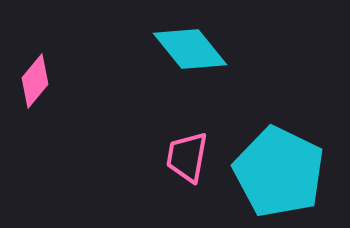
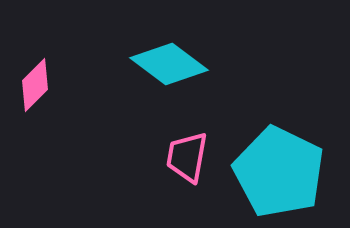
cyan diamond: moved 21 px left, 15 px down; rotated 14 degrees counterclockwise
pink diamond: moved 4 px down; rotated 6 degrees clockwise
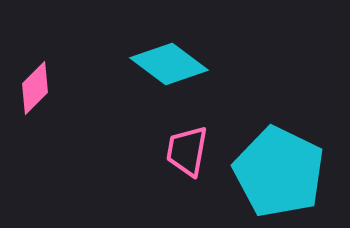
pink diamond: moved 3 px down
pink trapezoid: moved 6 px up
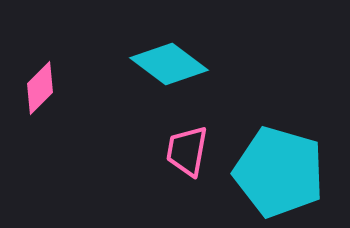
pink diamond: moved 5 px right
cyan pentagon: rotated 10 degrees counterclockwise
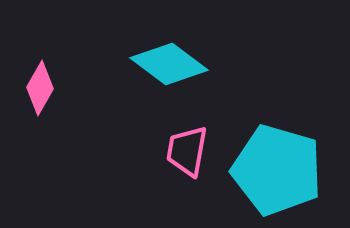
pink diamond: rotated 16 degrees counterclockwise
cyan pentagon: moved 2 px left, 2 px up
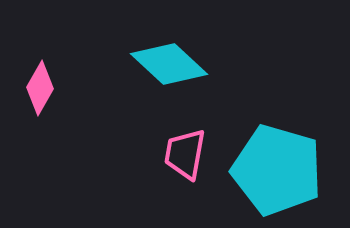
cyan diamond: rotated 6 degrees clockwise
pink trapezoid: moved 2 px left, 3 px down
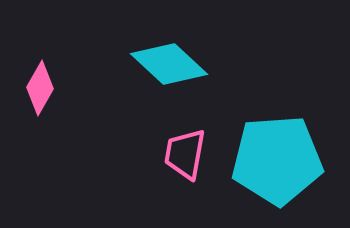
cyan pentagon: moved 10 px up; rotated 20 degrees counterclockwise
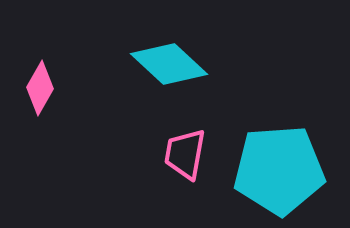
cyan pentagon: moved 2 px right, 10 px down
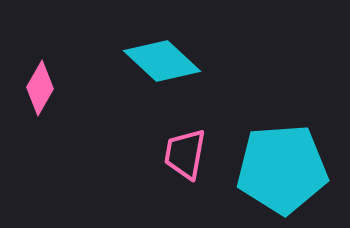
cyan diamond: moved 7 px left, 3 px up
cyan pentagon: moved 3 px right, 1 px up
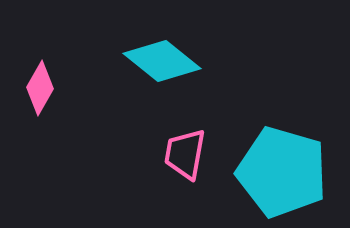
cyan diamond: rotated 4 degrees counterclockwise
cyan pentagon: moved 3 px down; rotated 20 degrees clockwise
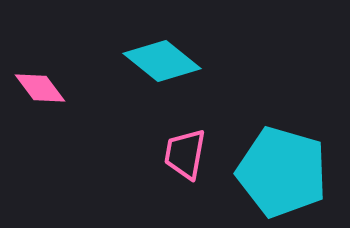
pink diamond: rotated 66 degrees counterclockwise
